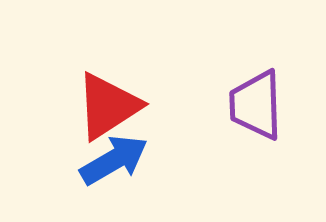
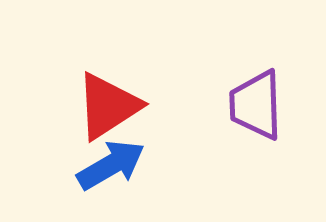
blue arrow: moved 3 px left, 5 px down
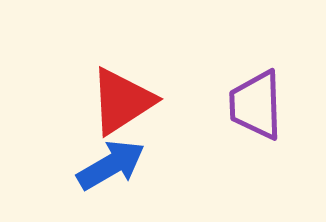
red triangle: moved 14 px right, 5 px up
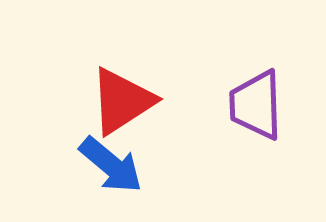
blue arrow: rotated 70 degrees clockwise
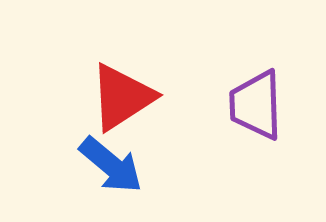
red triangle: moved 4 px up
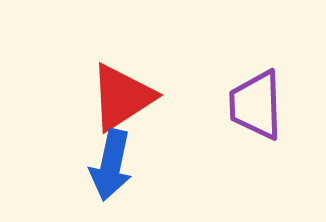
blue arrow: rotated 62 degrees clockwise
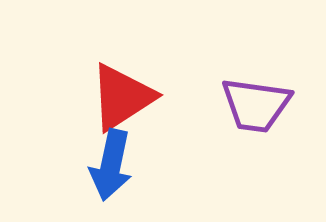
purple trapezoid: rotated 80 degrees counterclockwise
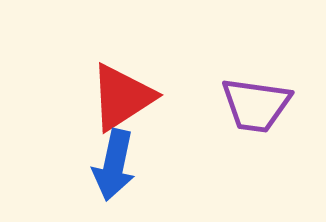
blue arrow: moved 3 px right
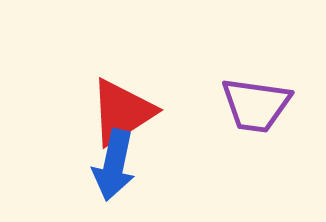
red triangle: moved 15 px down
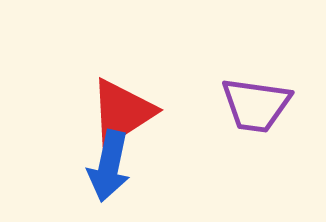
blue arrow: moved 5 px left, 1 px down
